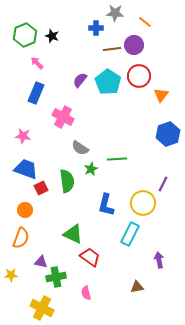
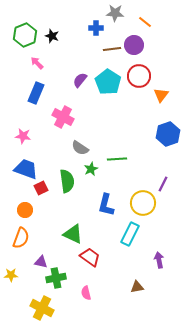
green cross: moved 1 px down
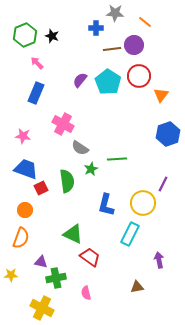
pink cross: moved 7 px down
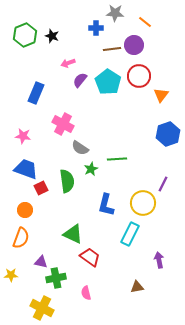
pink arrow: moved 31 px right; rotated 64 degrees counterclockwise
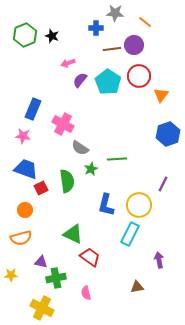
blue rectangle: moved 3 px left, 16 px down
yellow circle: moved 4 px left, 2 px down
orange semicircle: rotated 55 degrees clockwise
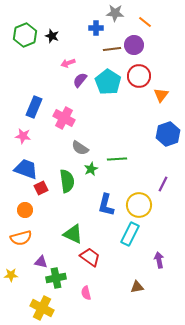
blue rectangle: moved 1 px right, 2 px up
pink cross: moved 1 px right, 6 px up
